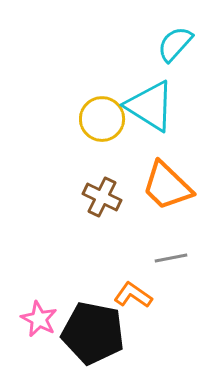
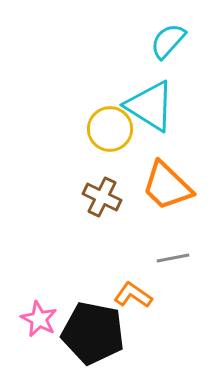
cyan semicircle: moved 7 px left, 3 px up
yellow circle: moved 8 px right, 10 px down
gray line: moved 2 px right
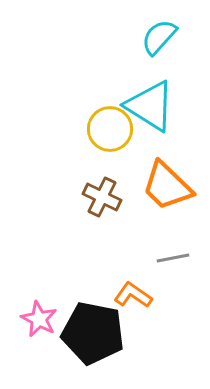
cyan semicircle: moved 9 px left, 4 px up
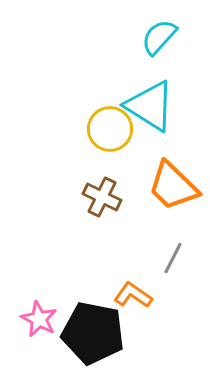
orange trapezoid: moved 6 px right
gray line: rotated 52 degrees counterclockwise
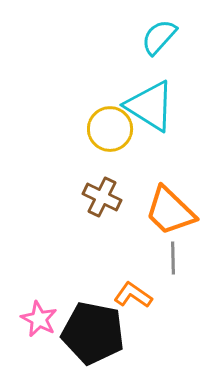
orange trapezoid: moved 3 px left, 25 px down
gray line: rotated 28 degrees counterclockwise
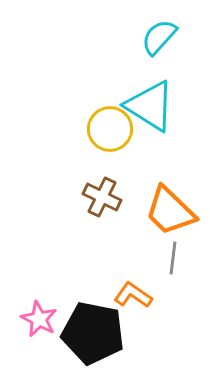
gray line: rotated 8 degrees clockwise
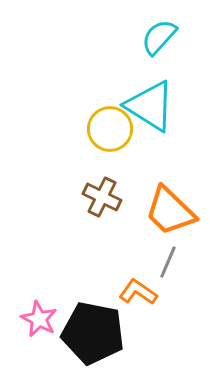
gray line: moved 5 px left, 4 px down; rotated 16 degrees clockwise
orange L-shape: moved 5 px right, 3 px up
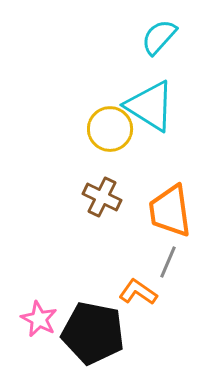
orange trapezoid: rotated 38 degrees clockwise
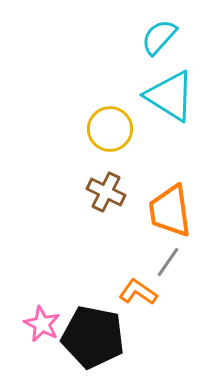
cyan triangle: moved 20 px right, 10 px up
brown cross: moved 4 px right, 5 px up
gray line: rotated 12 degrees clockwise
pink star: moved 3 px right, 5 px down
black pentagon: moved 4 px down
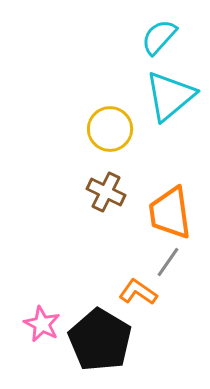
cyan triangle: rotated 48 degrees clockwise
orange trapezoid: moved 2 px down
black pentagon: moved 7 px right, 3 px down; rotated 20 degrees clockwise
